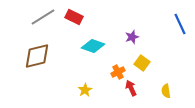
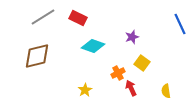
red rectangle: moved 4 px right, 1 px down
orange cross: moved 1 px down
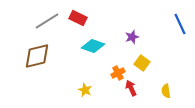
gray line: moved 4 px right, 4 px down
yellow star: rotated 16 degrees counterclockwise
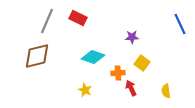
gray line: rotated 35 degrees counterclockwise
purple star: rotated 16 degrees clockwise
cyan diamond: moved 11 px down
orange cross: rotated 24 degrees clockwise
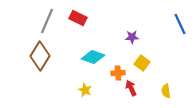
brown diamond: moved 3 px right; rotated 44 degrees counterclockwise
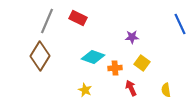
orange cross: moved 3 px left, 5 px up
yellow semicircle: moved 1 px up
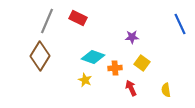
yellow star: moved 10 px up
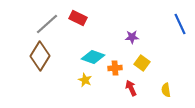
gray line: moved 3 px down; rotated 25 degrees clockwise
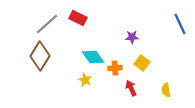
cyan diamond: rotated 35 degrees clockwise
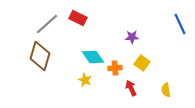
brown diamond: rotated 16 degrees counterclockwise
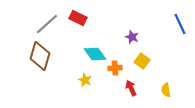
purple star: rotated 24 degrees clockwise
cyan diamond: moved 2 px right, 3 px up
yellow square: moved 2 px up
